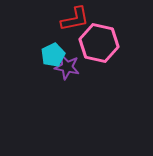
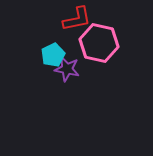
red L-shape: moved 2 px right
purple star: moved 2 px down
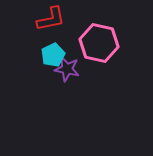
red L-shape: moved 26 px left
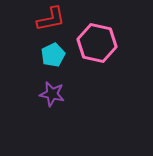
pink hexagon: moved 2 px left
purple star: moved 15 px left, 25 px down
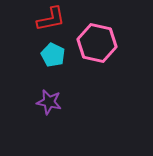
cyan pentagon: rotated 20 degrees counterclockwise
purple star: moved 3 px left, 8 px down
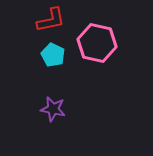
red L-shape: moved 1 px down
purple star: moved 4 px right, 7 px down
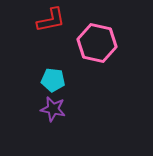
cyan pentagon: moved 25 px down; rotated 20 degrees counterclockwise
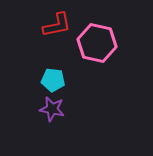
red L-shape: moved 6 px right, 5 px down
purple star: moved 1 px left
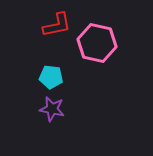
cyan pentagon: moved 2 px left, 3 px up
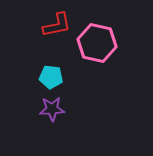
purple star: rotated 15 degrees counterclockwise
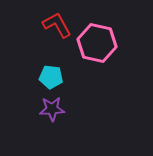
red L-shape: rotated 108 degrees counterclockwise
